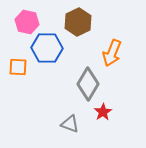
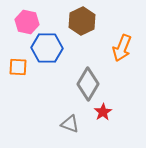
brown hexagon: moved 4 px right, 1 px up
orange arrow: moved 10 px right, 5 px up
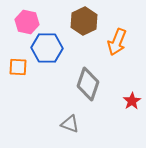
brown hexagon: moved 2 px right
orange arrow: moved 5 px left, 6 px up
gray diamond: rotated 12 degrees counterclockwise
red star: moved 29 px right, 11 px up
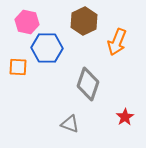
red star: moved 7 px left, 16 px down
